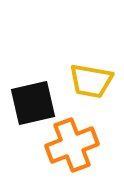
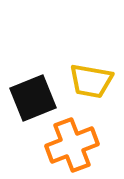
black square: moved 5 px up; rotated 9 degrees counterclockwise
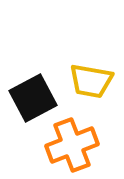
black square: rotated 6 degrees counterclockwise
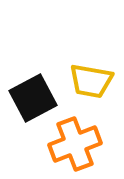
orange cross: moved 3 px right, 1 px up
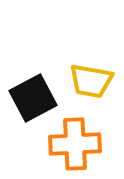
orange cross: rotated 18 degrees clockwise
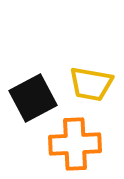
yellow trapezoid: moved 3 px down
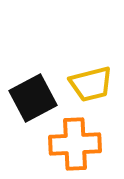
yellow trapezoid: rotated 24 degrees counterclockwise
